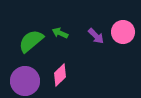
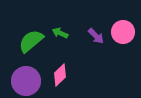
purple circle: moved 1 px right
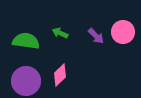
green semicircle: moved 5 px left; rotated 48 degrees clockwise
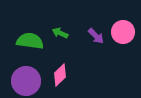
green semicircle: moved 4 px right
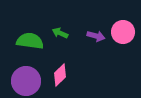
purple arrow: rotated 30 degrees counterclockwise
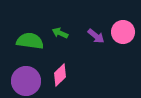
purple arrow: rotated 24 degrees clockwise
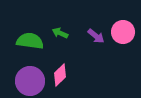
purple circle: moved 4 px right
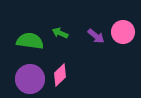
purple circle: moved 2 px up
